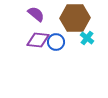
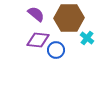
brown hexagon: moved 6 px left
blue circle: moved 8 px down
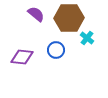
purple diamond: moved 16 px left, 17 px down
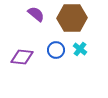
brown hexagon: moved 3 px right
cyan cross: moved 7 px left, 11 px down
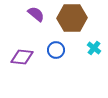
cyan cross: moved 14 px right, 1 px up
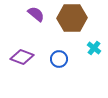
blue circle: moved 3 px right, 9 px down
purple diamond: rotated 15 degrees clockwise
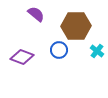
brown hexagon: moved 4 px right, 8 px down
cyan cross: moved 3 px right, 3 px down
blue circle: moved 9 px up
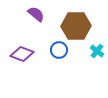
purple diamond: moved 3 px up
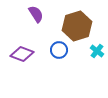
purple semicircle: rotated 18 degrees clockwise
brown hexagon: moved 1 px right; rotated 16 degrees counterclockwise
